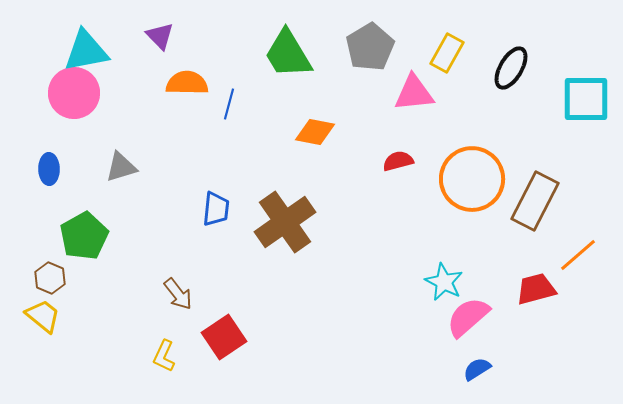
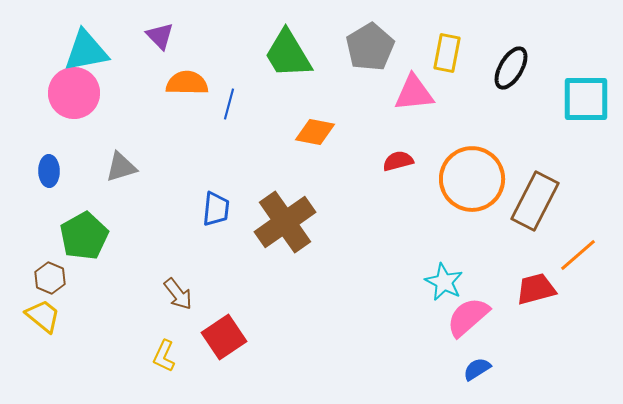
yellow rectangle: rotated 18 degrees counterclockwise
blue ellipse: moved 2 px down
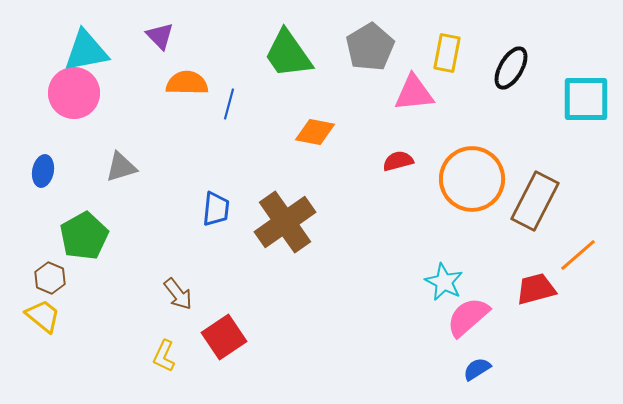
green trapezoid: rotated 4 degrees counterclockwise
blue ellipse: moved 6 px left; rotated 12 degrees clockwise
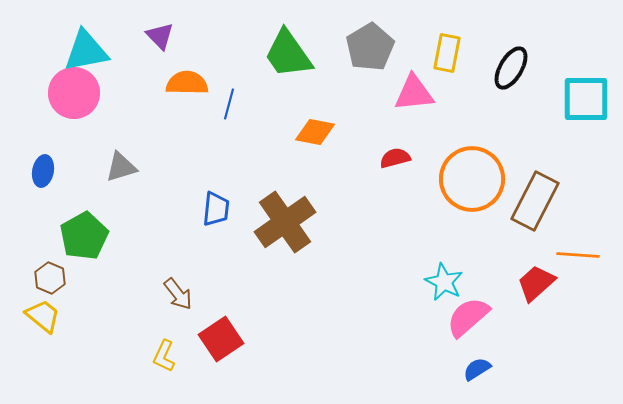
red semicircle: moved 3 px left, 3 px up
orange line: rotated 45 degrees clockwise
red trapezoid: moved 6 px up; rotated 27 degrees counterclockwise
red square: moved 3 px left, 2 px down
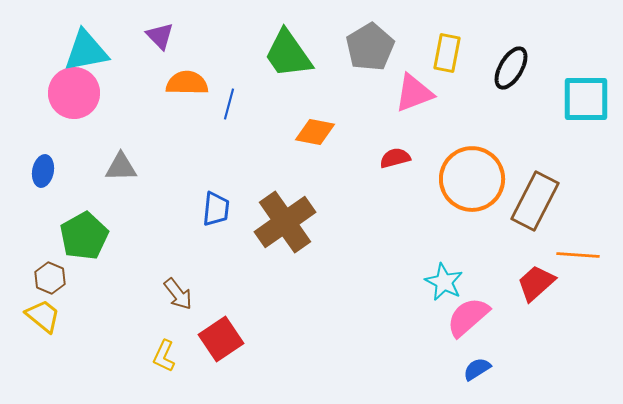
pink triangle: rotated 15 degrees counterclockwise
gray triangle: rotated 16 degrees clockwise
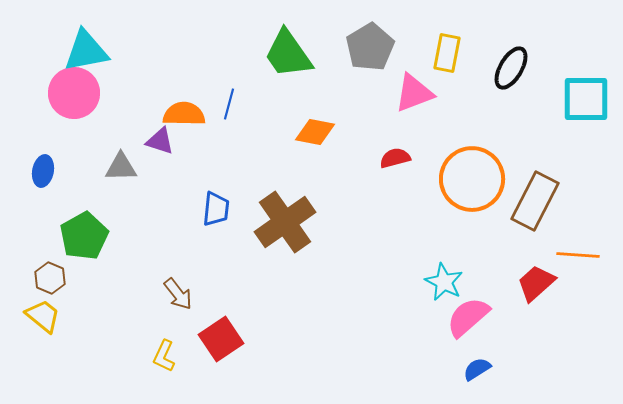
purple triangle: moved 105 px down; rotated 28 degrees counterclockwise
orange semicircle: moved 3 px left, 31 px down
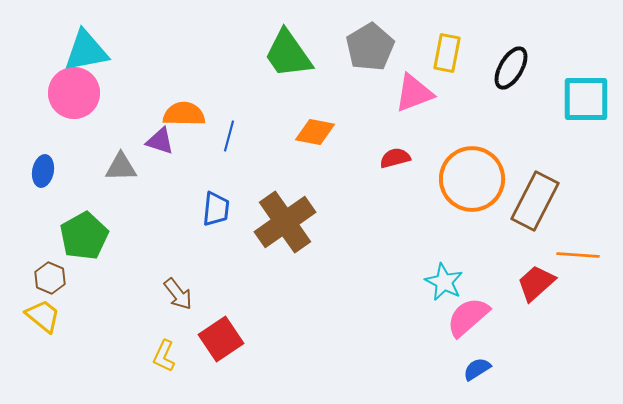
blue line: moved 32 px down
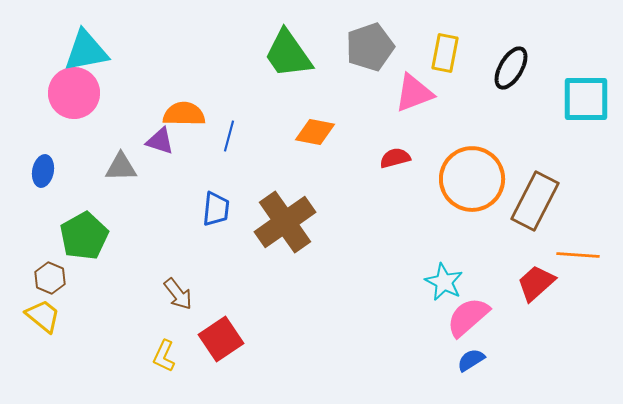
gray pentagon: rotated 12 degrees clockwise
yellow rectangle: moved 2 px left
blue semicircle: moved 6 px left, 9 px up
